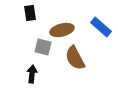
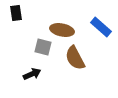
black rectangle: moved 14 px left
brown ellipse: rotated 25 degrees clockwise
black arrow: rotated 60 degrees clockwise
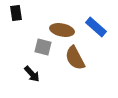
blue rectangle: moved 5 px left
black arrow: rotated 72 degrees clockwise
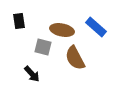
black rectangle: moved 3 px right, 8 px down
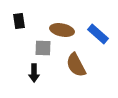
blue rectangle: moved 2 px right, 7 px down
gray square: moved 1 px down; rotated 12 degrees counterclockwise
brown semicircle: moved 1 px right, 7 px down
black arrow: moved 2 px right, 1 px up; rotated 42 degrees clockwise
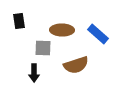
brown ellipse: rotated 10 degrees counterclockwise
brown semicircle: rotated 80 degrees counterclockwise
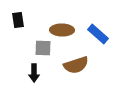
black rectangle: moved 1 px left, 1 px up
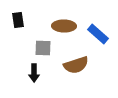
brown ellipse: moved 2 px right, 4 px up
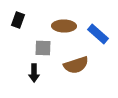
black rectangle: rotated 28 degrees clockwise
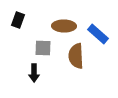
brown semicircle: moved 9 px up; rotated 105 degrees clockwise
